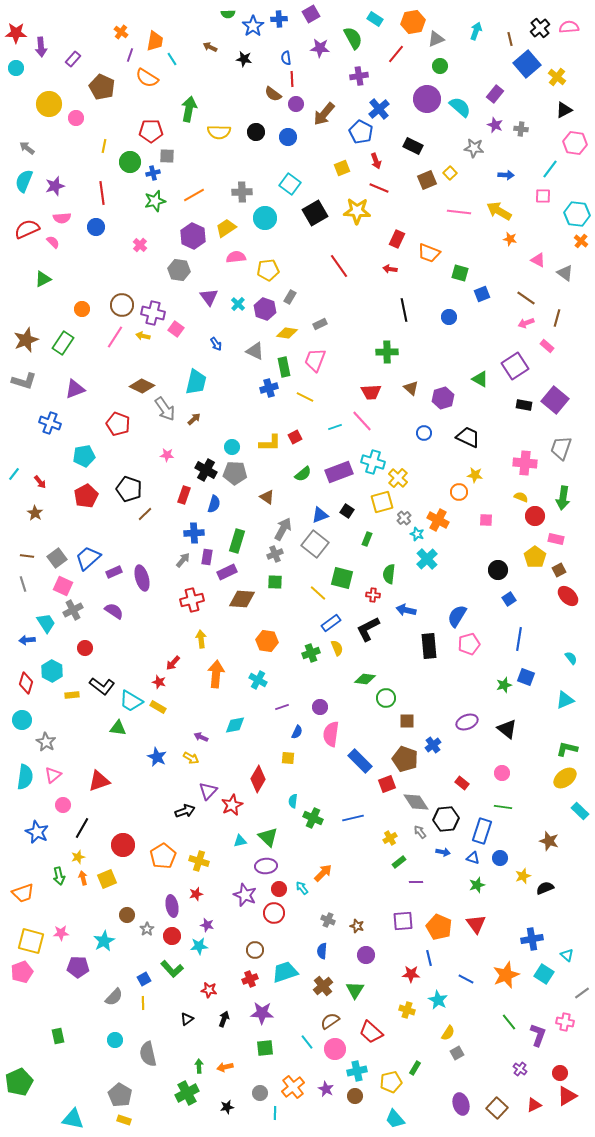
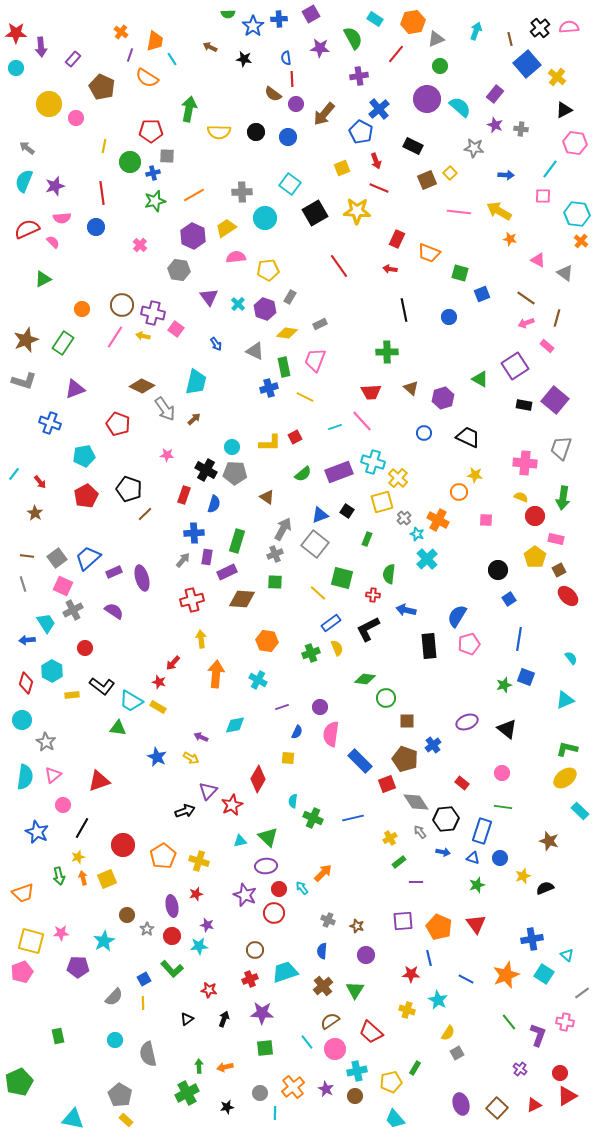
yellow rectangle at (124, 1120): moved 2 px right; rotated 24 degrees clockwise
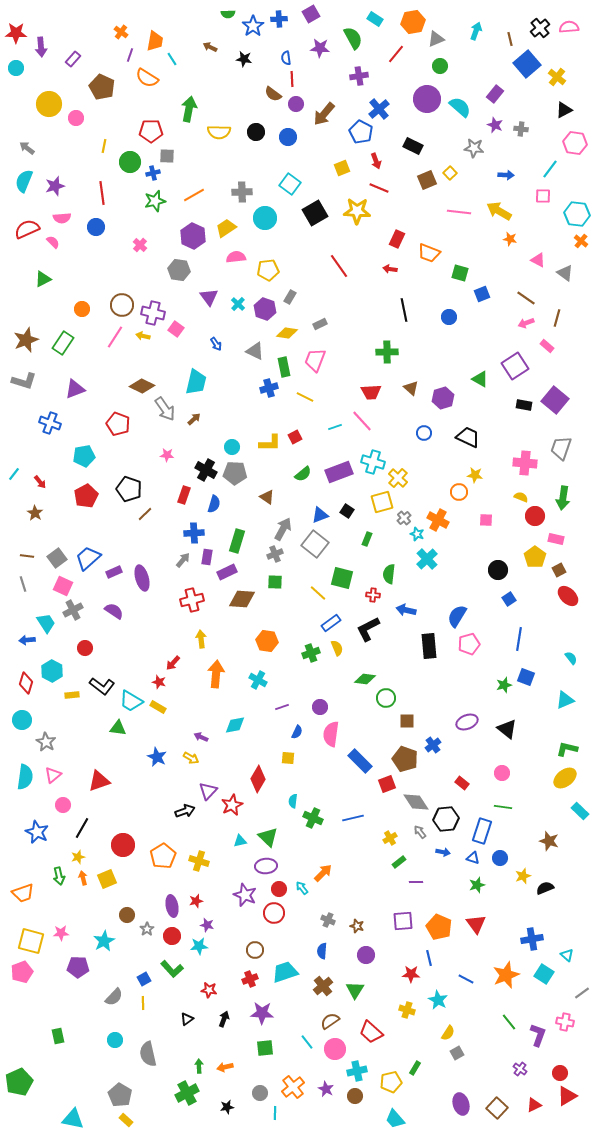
red star at (196, 894): moved 7 px down
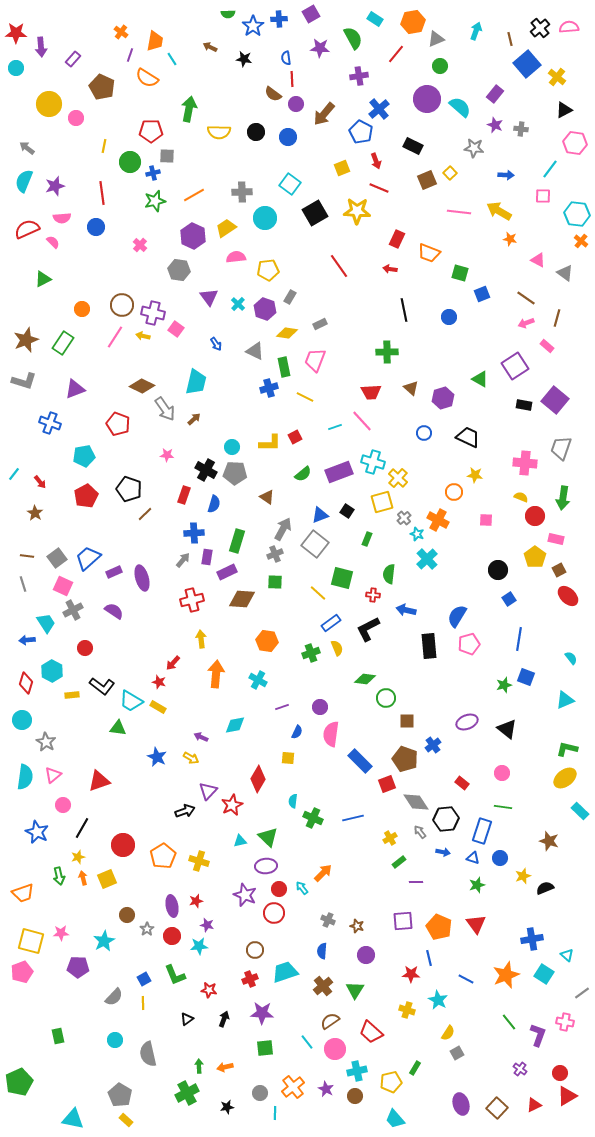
orange circle at (459, 492): moved 5 px left
green L-shape at (172, 969): moved 3 px right, 6 px down; rotated 20 degrees clockwise
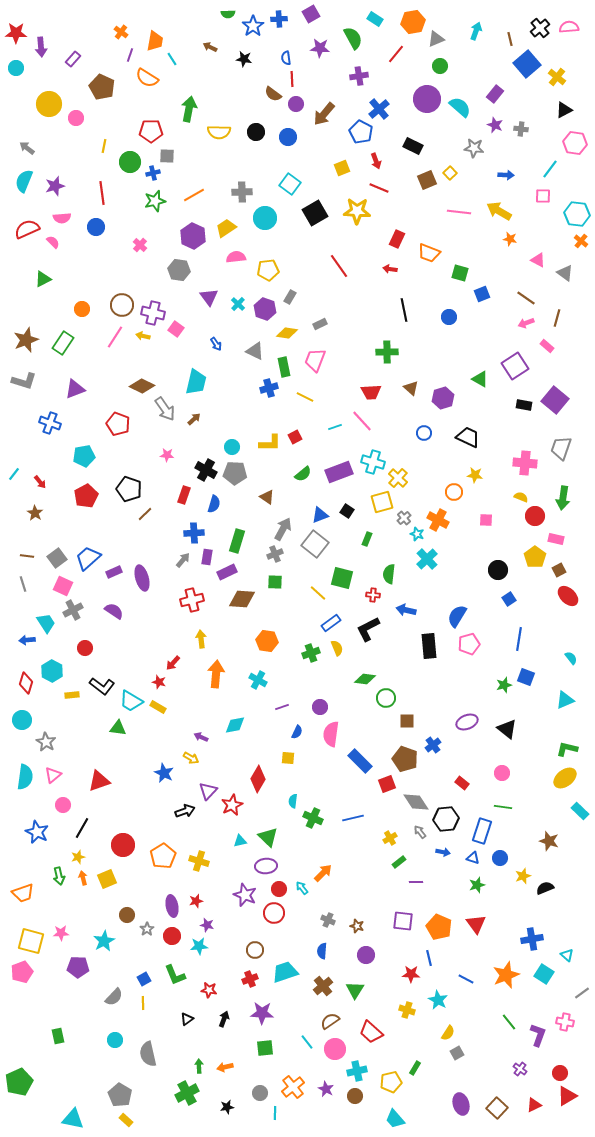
blue star at (157, 757): moved 7 px right, 16 px down
purple square at (403, 921): rotated 10 degrees clockwise
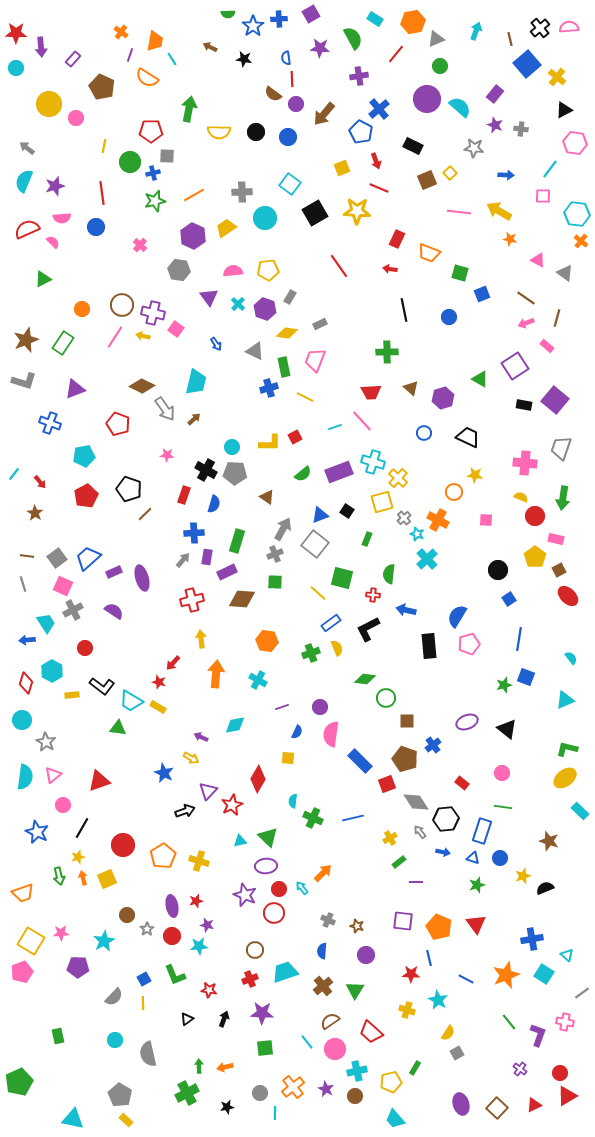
pink semicircle at (236, 257): moved 3 px left, 14 px down
yellow square at (31, 941): rotated 16 degrees clockwise
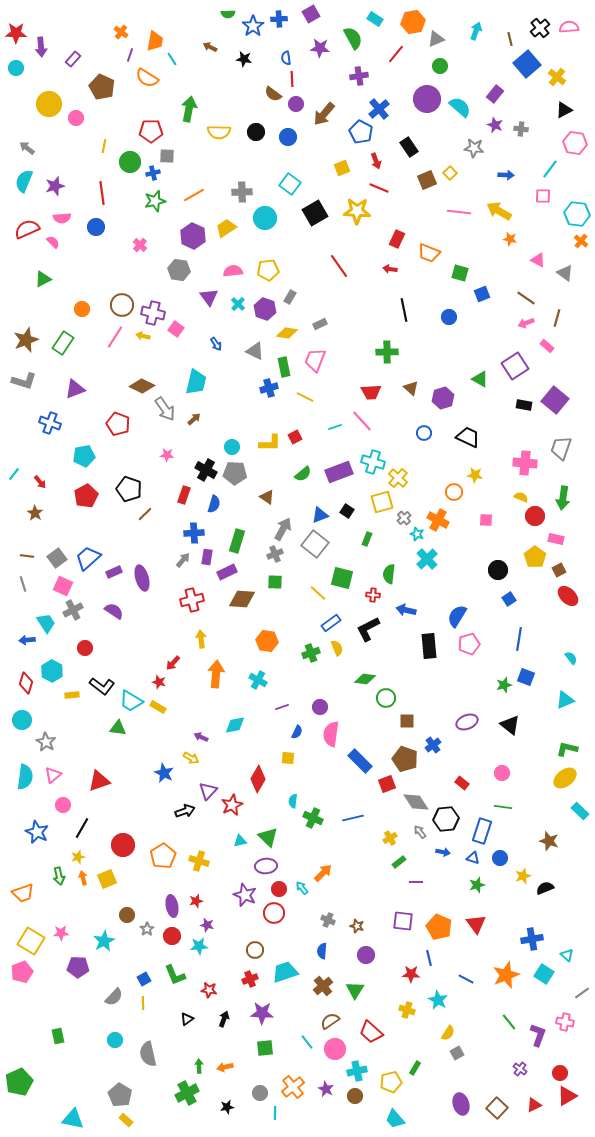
black rectangle at (413, 146): moved 4 px left, 1 px down; rotated 30 degrees clockwise
black triangle at (507, 729): moved 3 px right, 4 px up
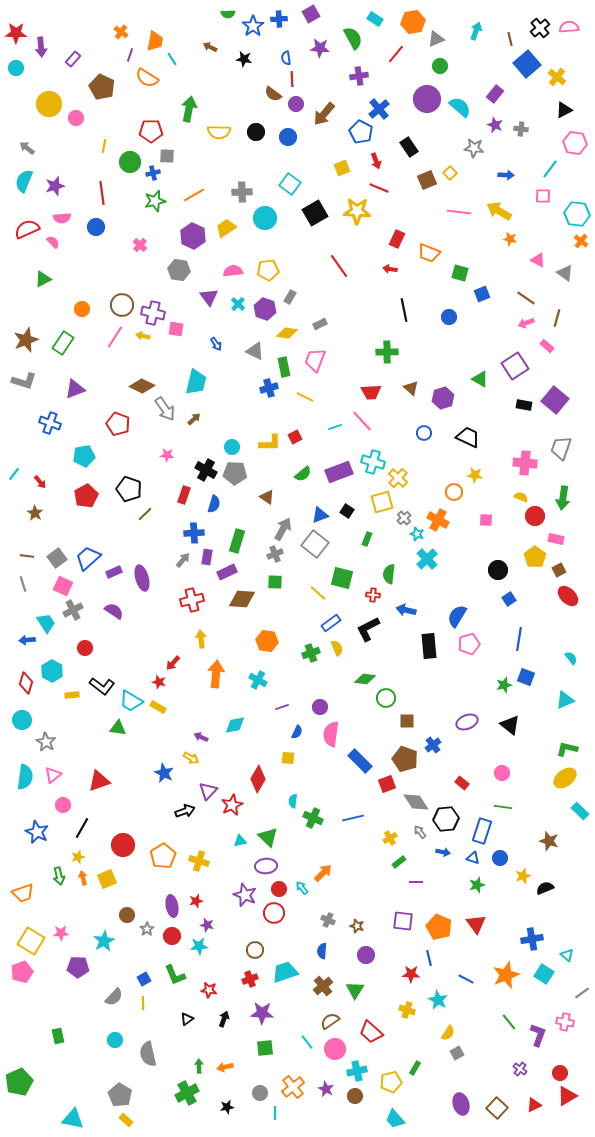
pink square at (176, 329): rotated 28 degrees counterclockwise
